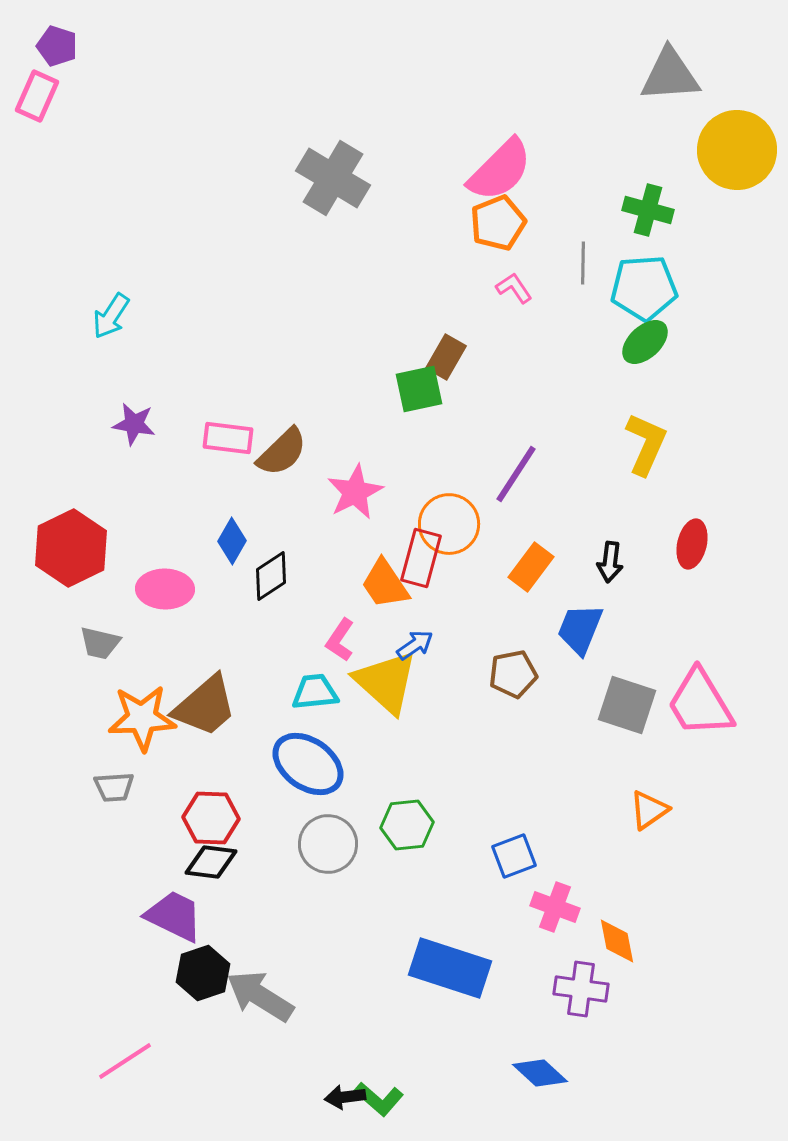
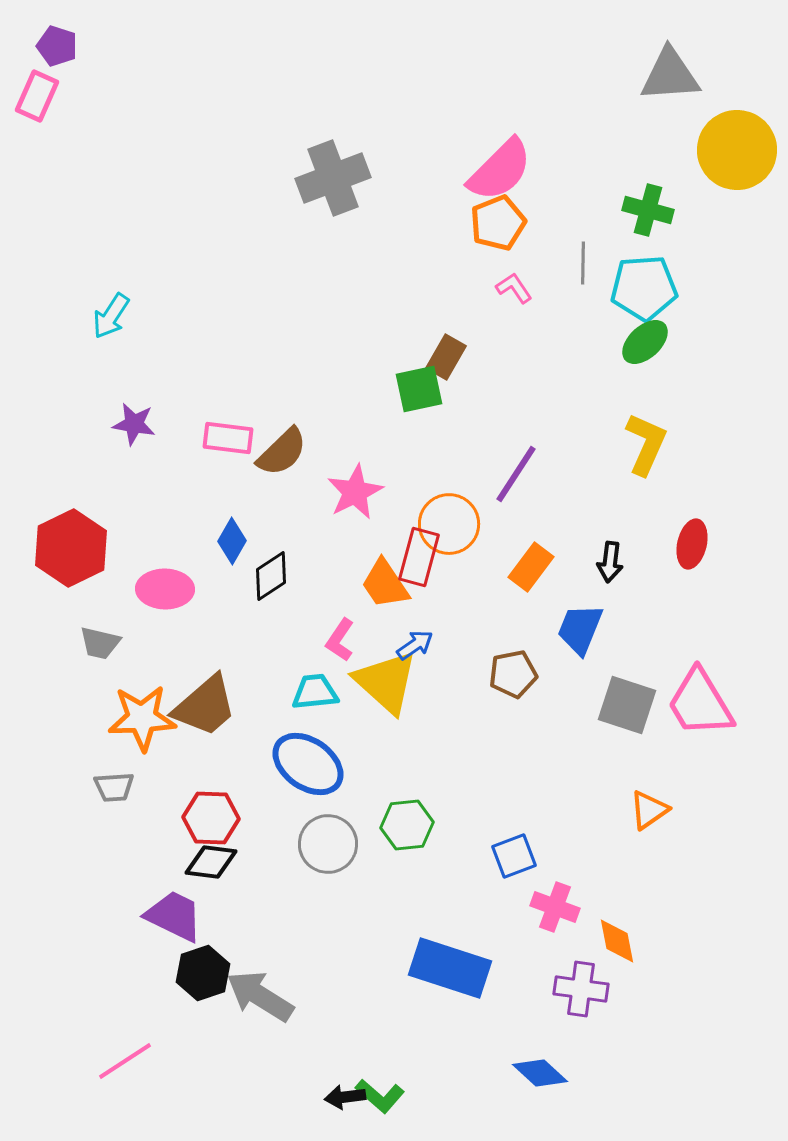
gray cross at (333, 178): rotated 38 degrees clockwise
red rectangle at (421, 558): moved 2 px left, 1 px up
green L-shape at (379, 1099): moved 1 px right, 3 px up
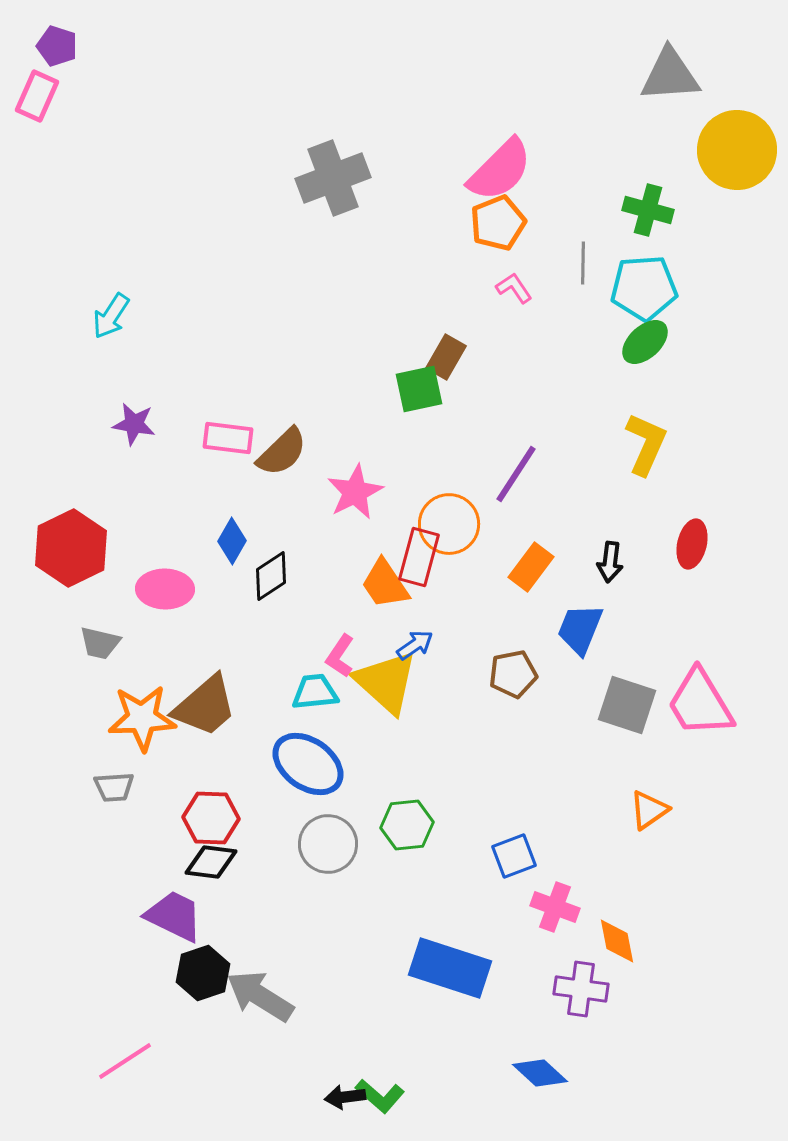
pink L-shape at (340, 640): moved 16 px down
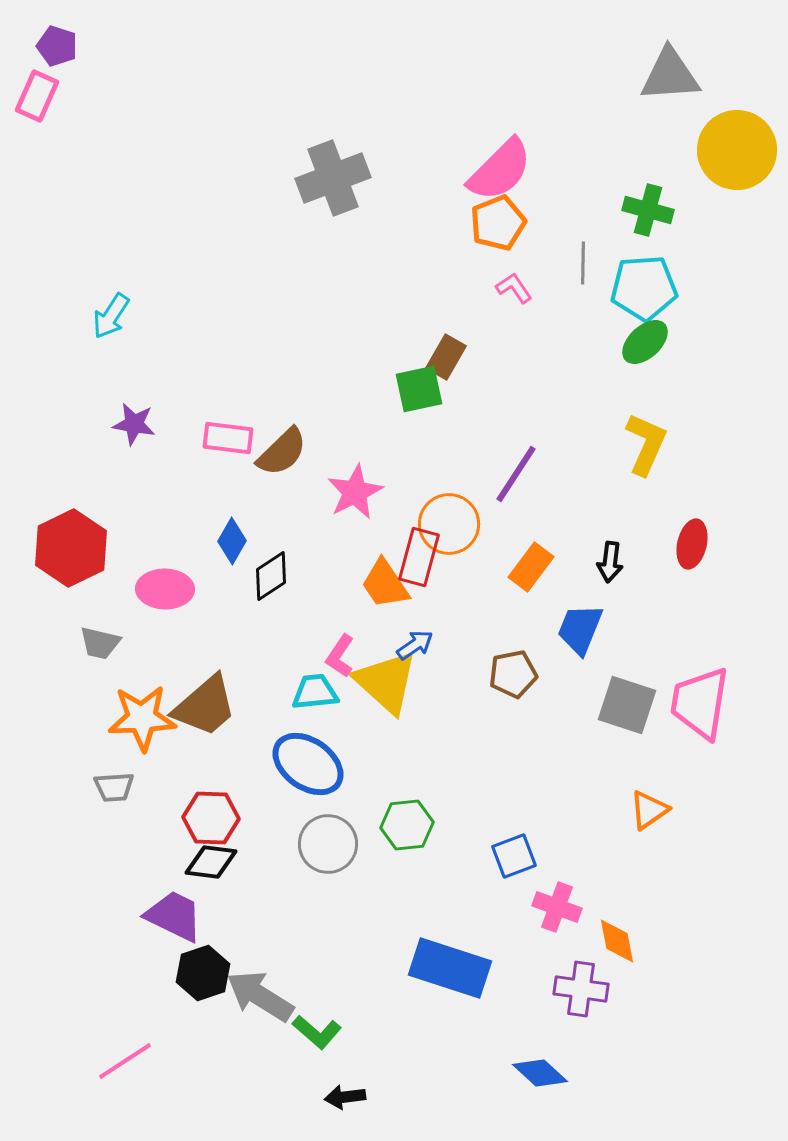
pink trapezoid at (700, 703): rotated 40 degrees clockwise
pink cross at (555, 907): moved 2 px right
green L-shape at (380, 1096): moved 63 px left, 64 px up
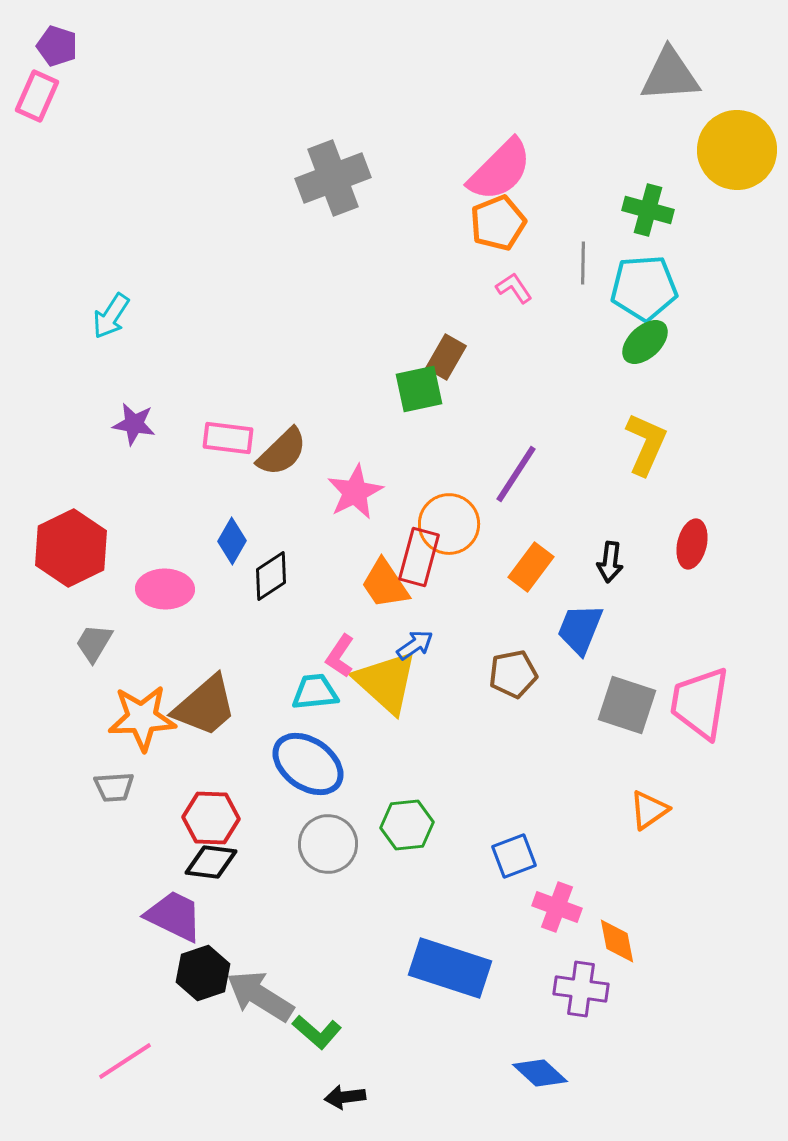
gray trapezoid at (100, 643): moved 6 px left; rotated 108 degrees clockwise
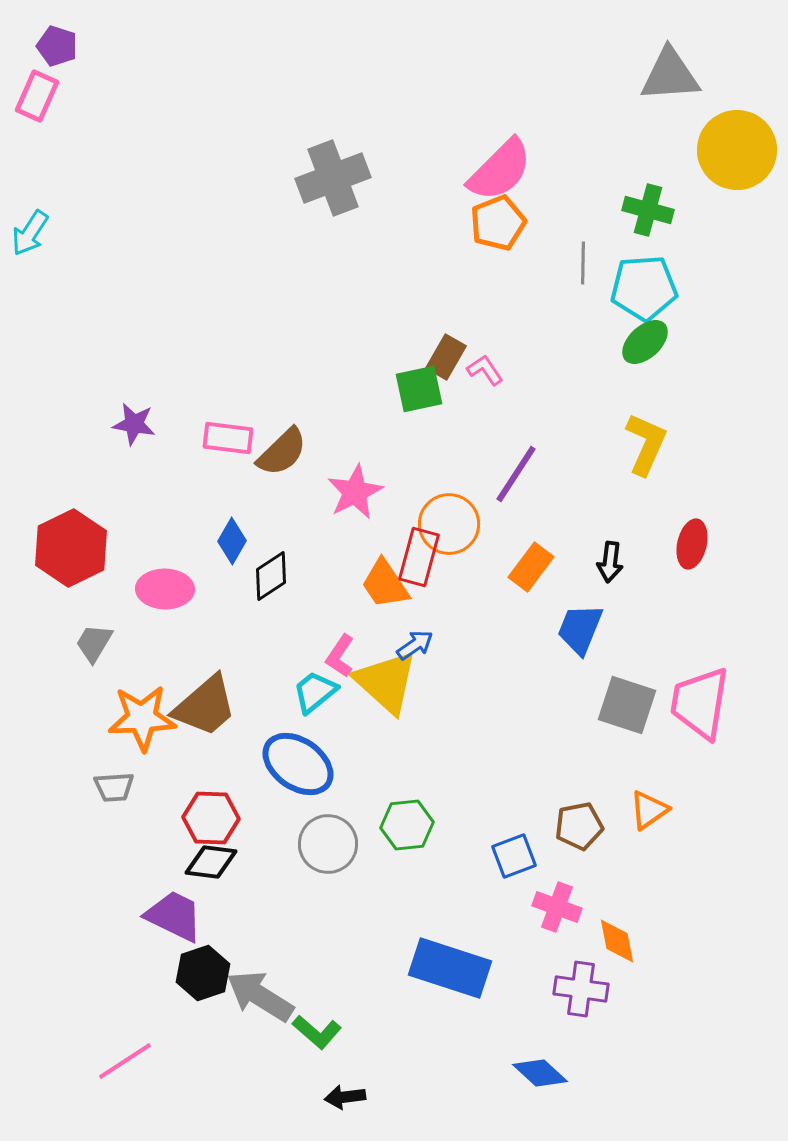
pink L-shape at (514, 288): moved 29 px left, 82 px down
cyan arrow at (111, 316): moved 81 px left, 83 px up
brown pentagon at (513, 674): moved 66 px right, 152 px down
cyan trapezoid at (315, 692): rotated 33 degrees counterclockwise
blue ellipse at (308, 764): moved 10 px left
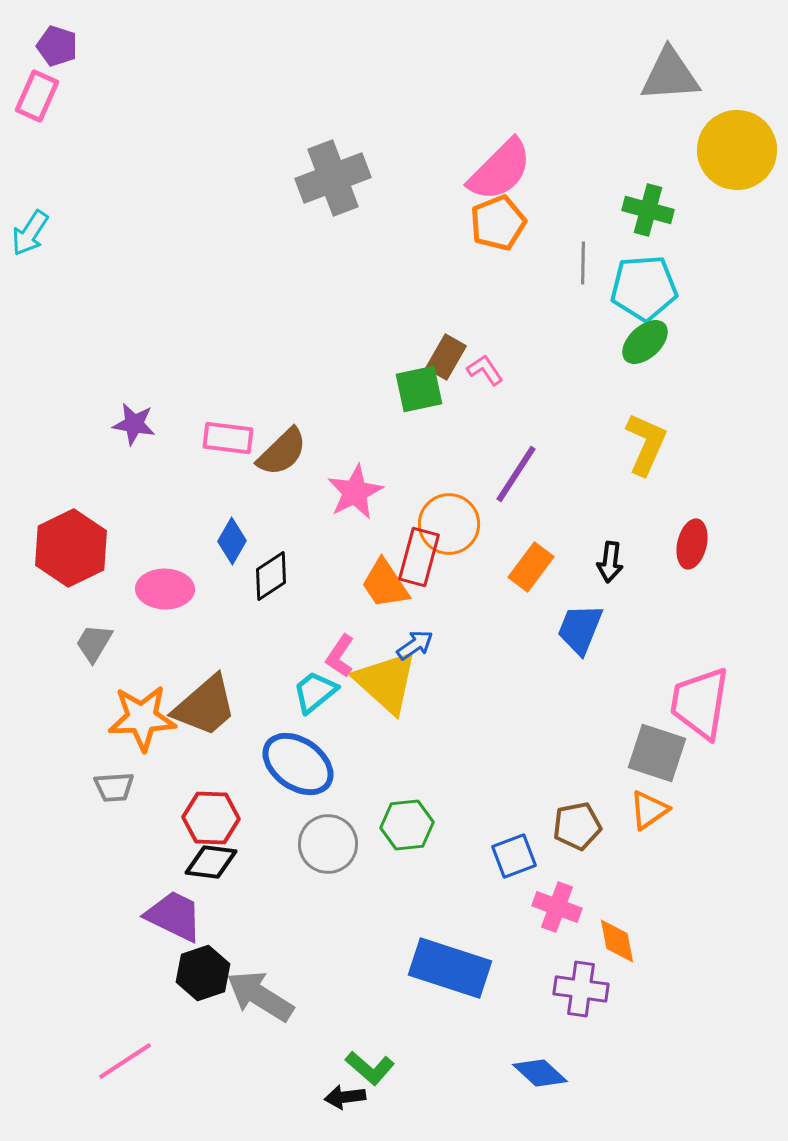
gray square at (627, 705): moved 30 px right, 48 px down
brown pentagon at (579, 826): moved 2 px left
green L-shape at (317, 1032): moved 53 px right, 36 px down
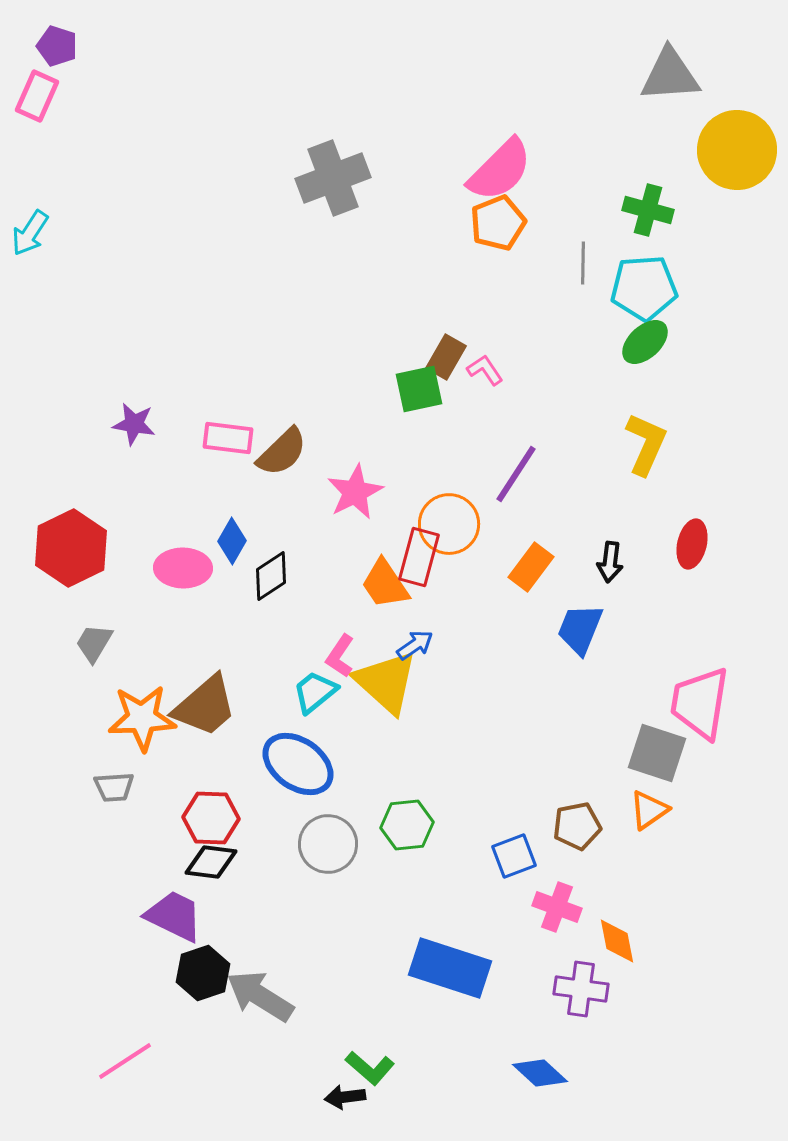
pink ellipse at (165, 589): moved 18 px right, 21 px up
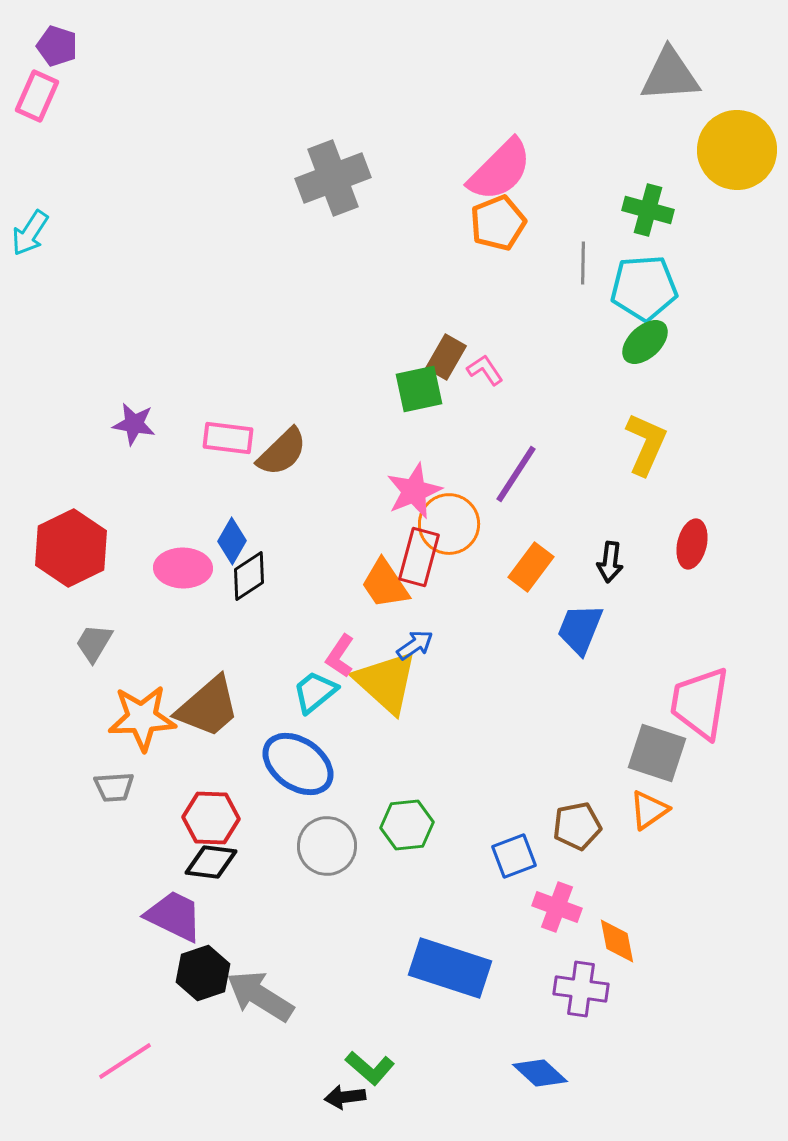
pink star at (355, 492): moved 59 px right, 1 px up; rotated 4 degrees clockwise
black diamond at (271, 576): moved 22 px left
brown trapezoid at (205, 706): moved 3 px right, 1 px down
gray circle at (328, 844): moved 1 px left, 2 px down
